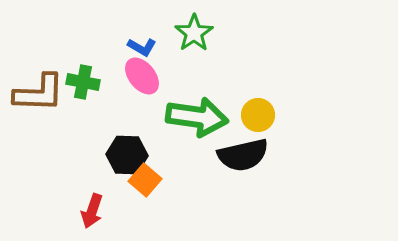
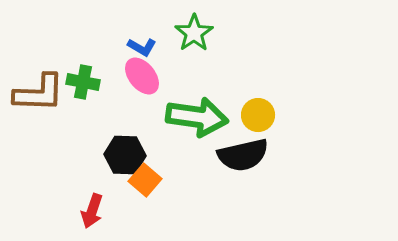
black hexagon: moved 2 px left
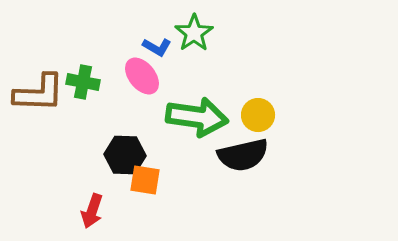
blue L-shape: moved 15 px right
orange square: rotated 32 degrees counterclockwise
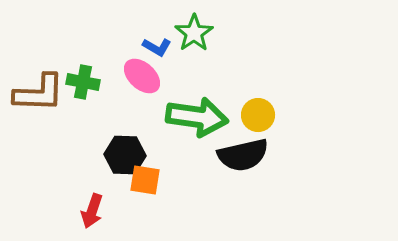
pink ellipse: rotated 9 degrees counterclockwise
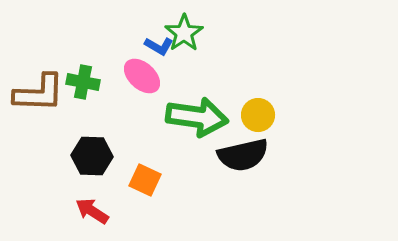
green star: moved 10 px left
blue L-shape: moved 2 px right, 1 px up
black hexagon: moved 33 px left, 1 px down
orange square: rotated 16 degrees clockwise
red arrow: rotated 104 degrees clockwise
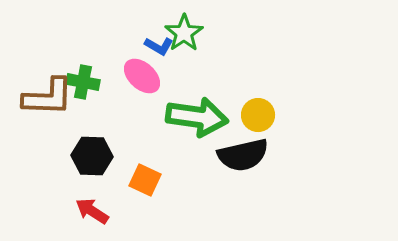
brown L-shape: moved 9 px right, 4 px down
